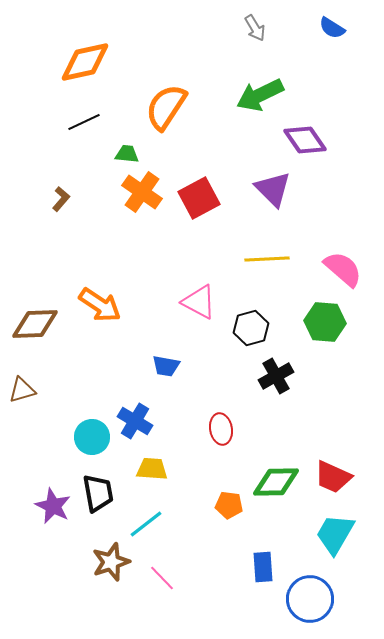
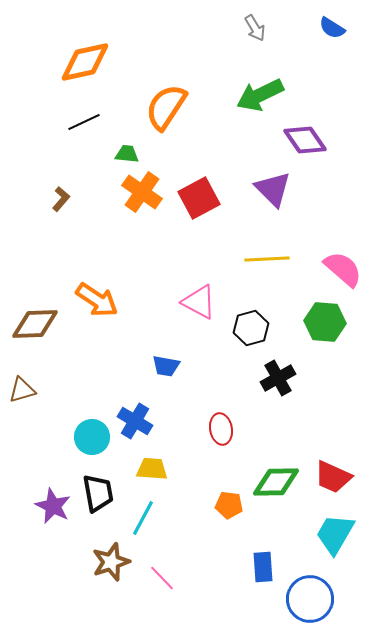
orange arrow: moved 3 px left, 5 px up
black cross: moved 2 px right, 2 px down
cyan line: moved 3 px left, 6 px up; rotated 24 degrees counterclockwise
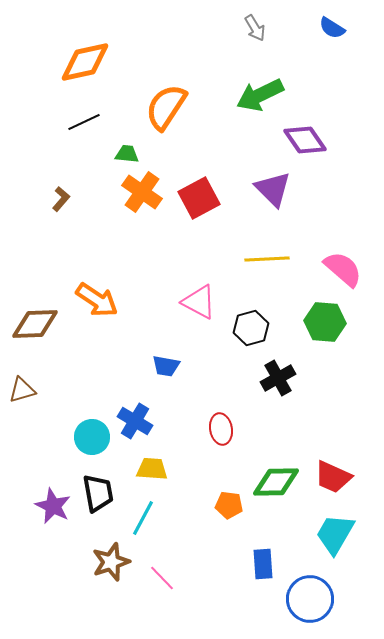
blue rectangle: moved 3 px up
